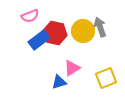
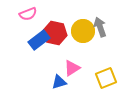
pink semicircle: moved 2 px left, 2 px up
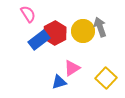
pink semicircle: rotated 102 degrees counterclockwise
red hexagon: rotated 20 degrees clockwise
yellow square: rotated 25 degrees counterclockwise
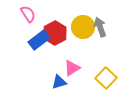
yellow circle: moved 4 px up
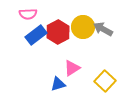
pink semicircle: rotated 120 degrees clockwise
gray arrow: moved 3 px right, 2 px down; rotated 42 degrees counterclockwise
red hexagon: moved 3 px right, 1 px up
blue rectangle: moved 3 px left, 5 px up
yellow square: moved 1 px left, 3 px down
blue triangle: moved 1 px left, 2 px down
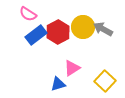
pink semicircle: rotated 36 degrees clockwise
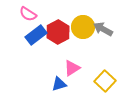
blue triangle: moved 1 px right
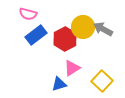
pink semicircle: rotated 18 degrees counterclockwise
red hexagon: moved 7 px right, 7 px down
yellow square: moved 3 px left
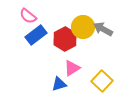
pink semicircle: moved 2 px down; rotated 24 degrees clockwise
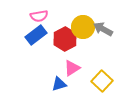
pink semicircle: moved 11 px right; rotated 48 degrees counterclockwise
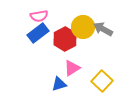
blue rectangle: moved 2 px right, 2 px up
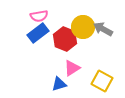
red hexagon: rotated 10 degrees counterclockwise
yellow square: rotated 15 degrees counterclockwise
